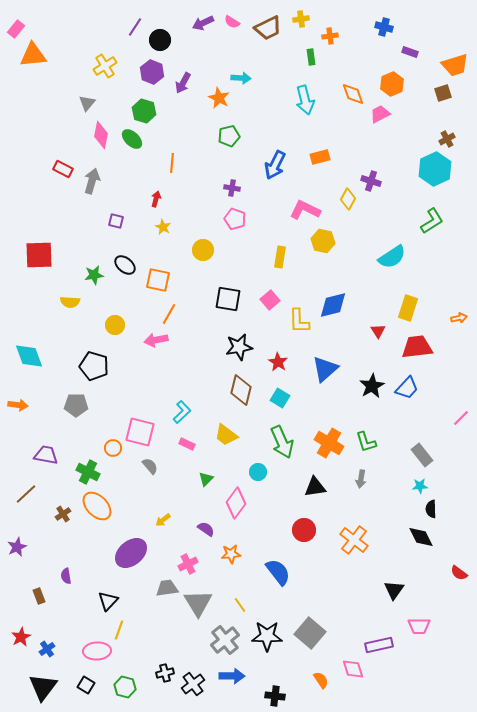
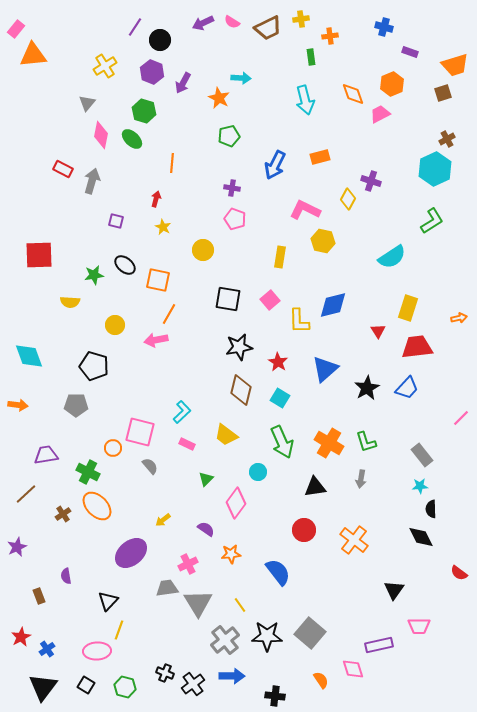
black star at (372, 386): moved 5 px left, 2 px down
purple trapezoid at (46, 455): rotated 20 degrees counterclockwise
black cross at (165, 673): rotated 36 degrees clockwise
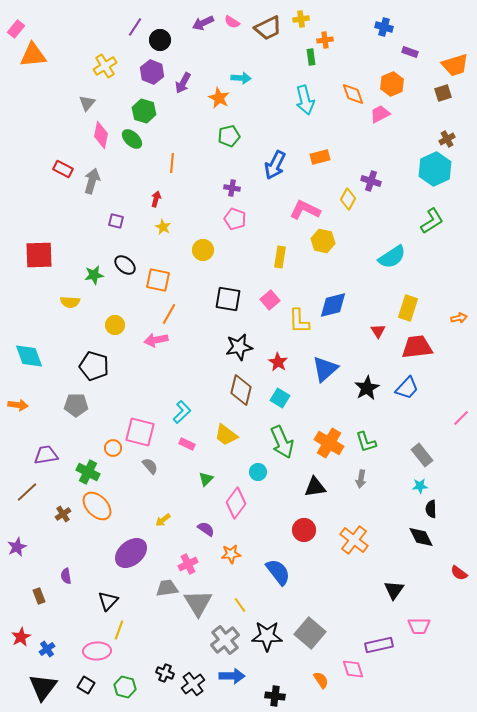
orange cross at (330, 36): moved 5 px left, 4 px down
brown line at (26, 494): moved 1 px right, 2 px up
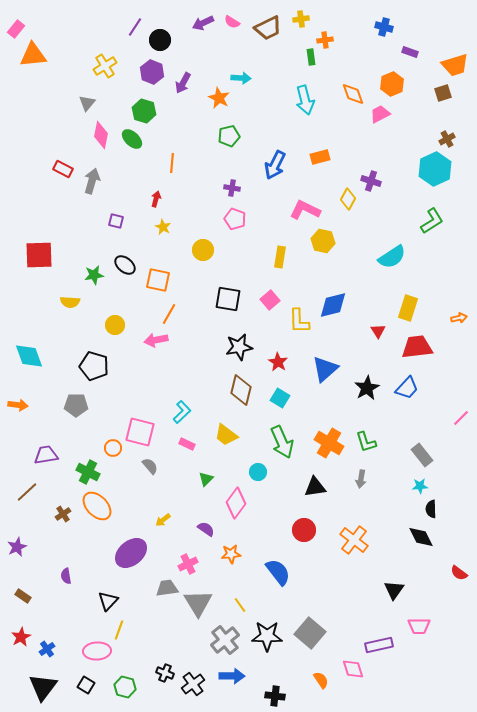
brown rectangle at (39, 596): moved 16 px left; rotated 35 degrees counterclockwise
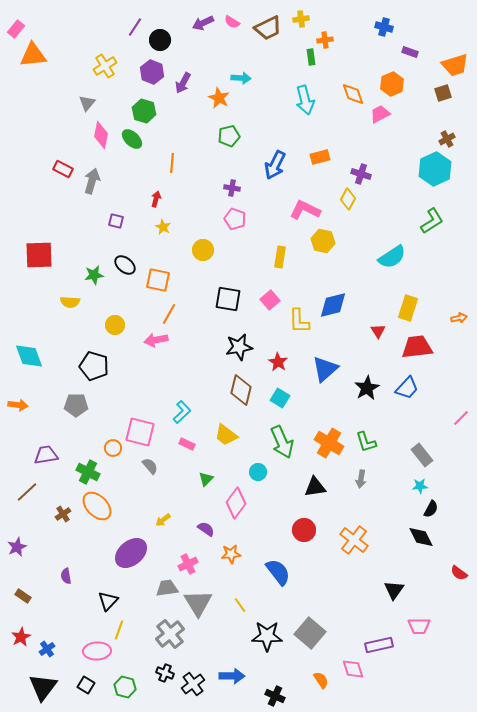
purple cross at (371, 181): moved 10 px left, 7 px up
black semicircle at (431, 509): rotated 150 degrees counterclockwise
gray cross at (225, 640): moved 55 px left, 6 px up
black cross at (275, 696): rotated 18 degrees clockwise
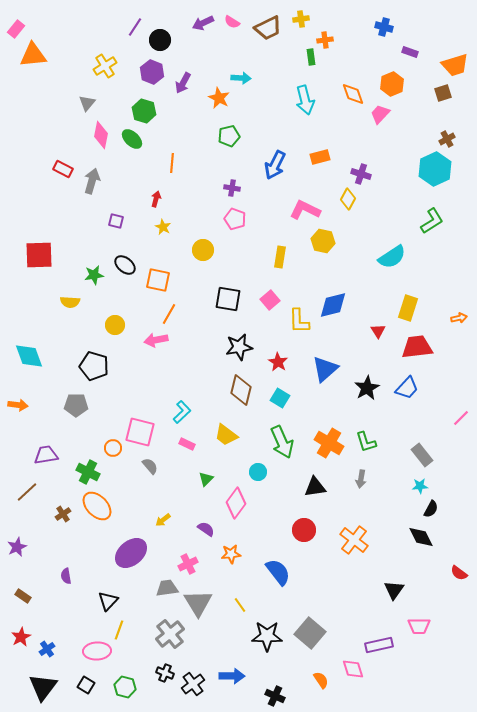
pink trapezoid at (380, 114): rotated 20 degrees counterclockwise
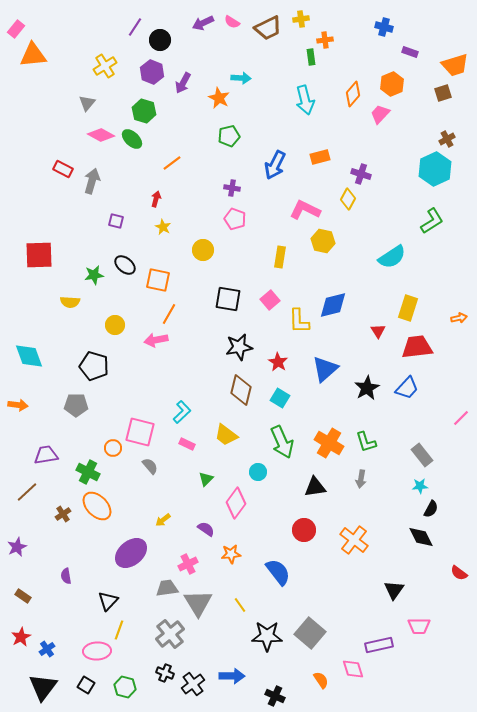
orange diamond at (353, 94): rotated 60 degrees clockwise
pink diamond at (101, 135): rotated 72 degrees counterclockwise
orange line at (172, 163): rotated 48 degrees clockwise
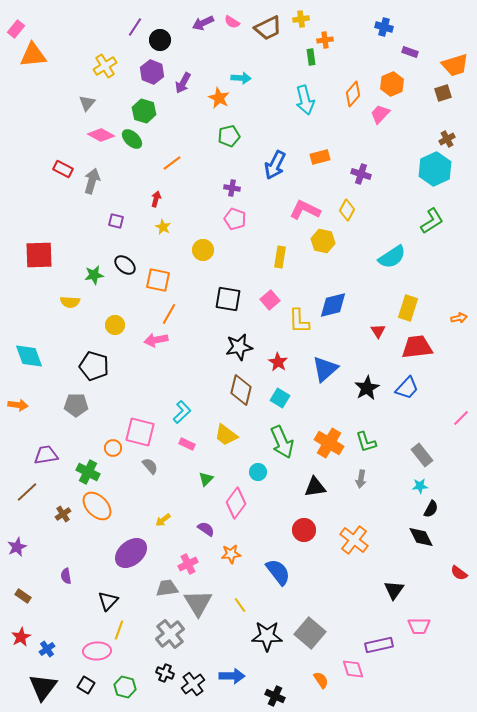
yellow diamond at (348, 199): moved 1 px left, 11 px down
